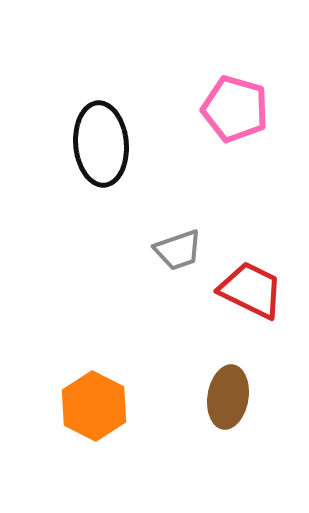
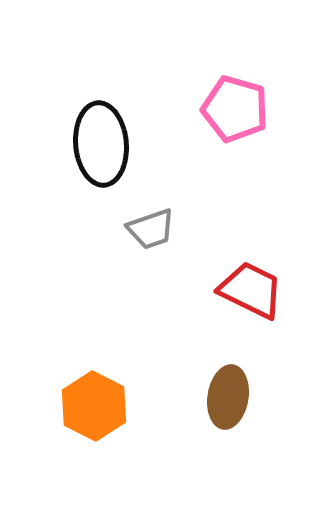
gray trapezoid: moved 27 px left, 21 px up
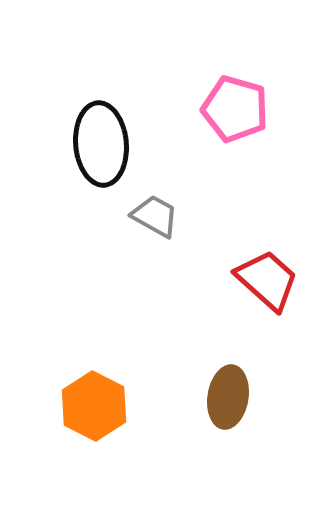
gray trapezoid: moved 4 px right, 13 px up; rotated 132 degrees counterclockwise
red trapezoid: moved 16 px right, 10 px up; rotated 16 degrees clockwise
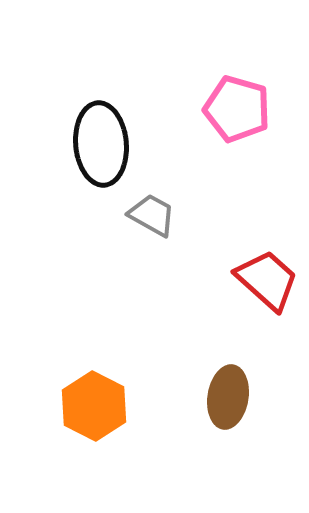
pink pentagon: moved 2 px right
gray trapezoid: moved 3 px left, 1 px up
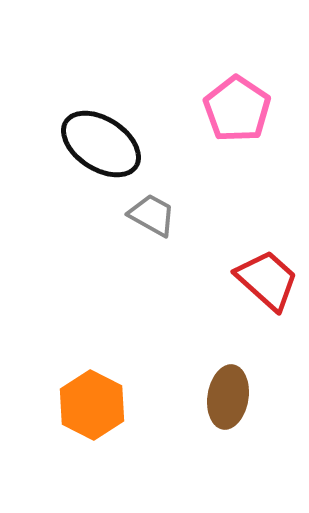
pink pentagon: rotated 18 degrees clockwise
black ellipse: rotated 52 degrees counterclockwise
orange hexagon: moved 2 px left, 1 px up
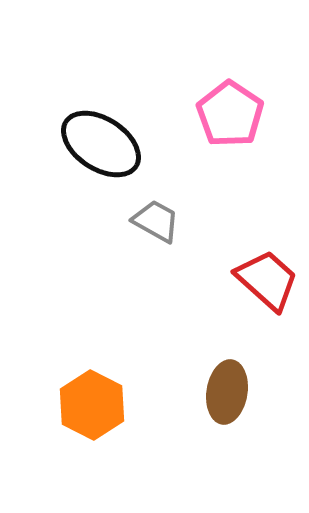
pink pentagon: moved 7 px left, 5 px down
gray trapezoid: moved 4 px right, 6 px down
brown ellipse: moved 1 px left, 5 px up
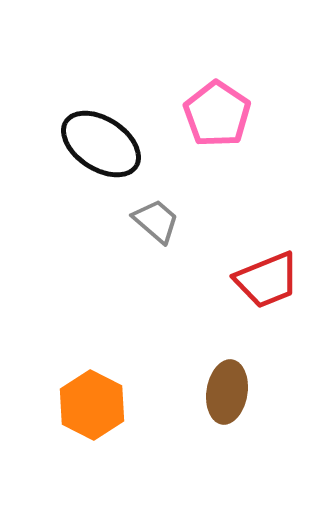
pink pentagon: moved 13 px left
gray trapezoid: rotated 12 degrees clockwise
red trapezoid: rotated 116 degrees clockwise
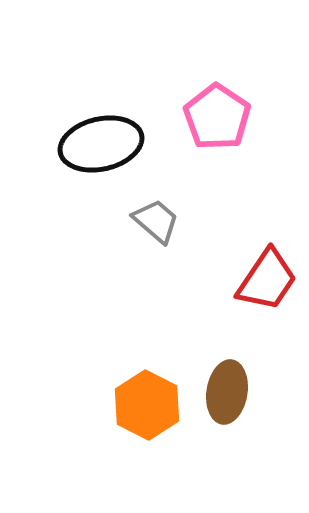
pink pentagon: moved 3 px down
black ellipse: rotated 46 degrees counterclockwise
red trapezoid: rotated 34 degrees counterclockwise
orange hexagon: moved 55 px right
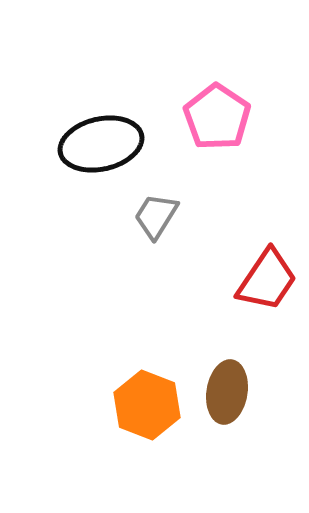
gray trapezoid: moved 5 px up; rotated 99 degrees counterclockwise
orange hexagon: rotated 6 degrees counterclockwise
